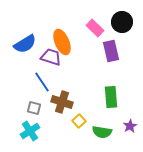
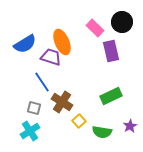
green rectangle: moved 1 px up; rotated 70 degrees clockwise
brown cross: rotated 15 degrees clockwise
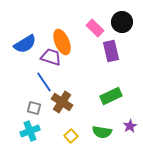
blue line: moved 2 px right
yellow square: moved 8 px left, 15 px down
cyan cross: rotated 12 degrees clockwise
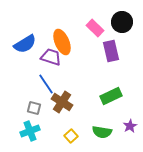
blue line: moved 2 px right, 2 px down
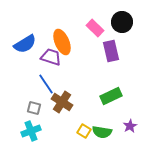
cyan cross: moved 1 px right
yellow square: moved 13 px right, 5 px up; rotated 16 degrees counterclockwise
